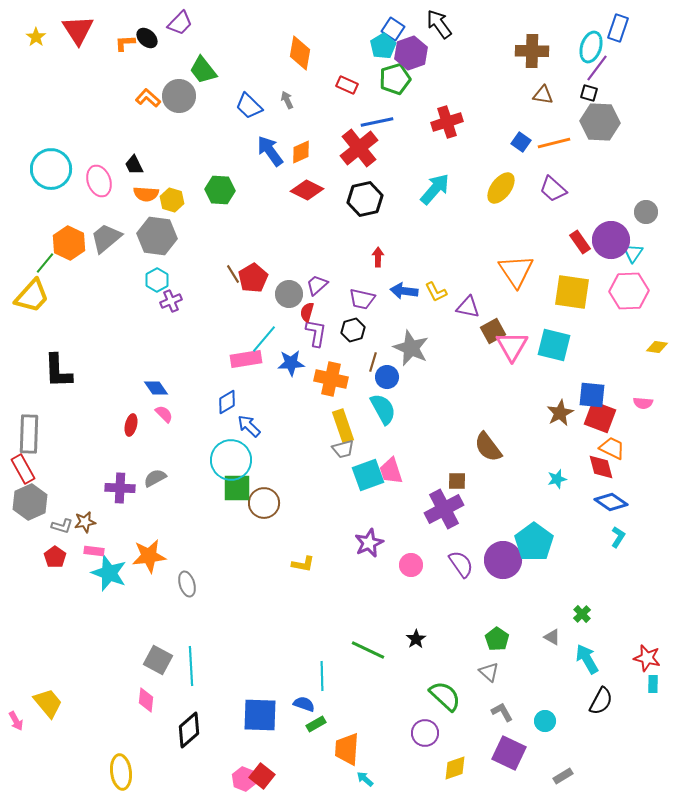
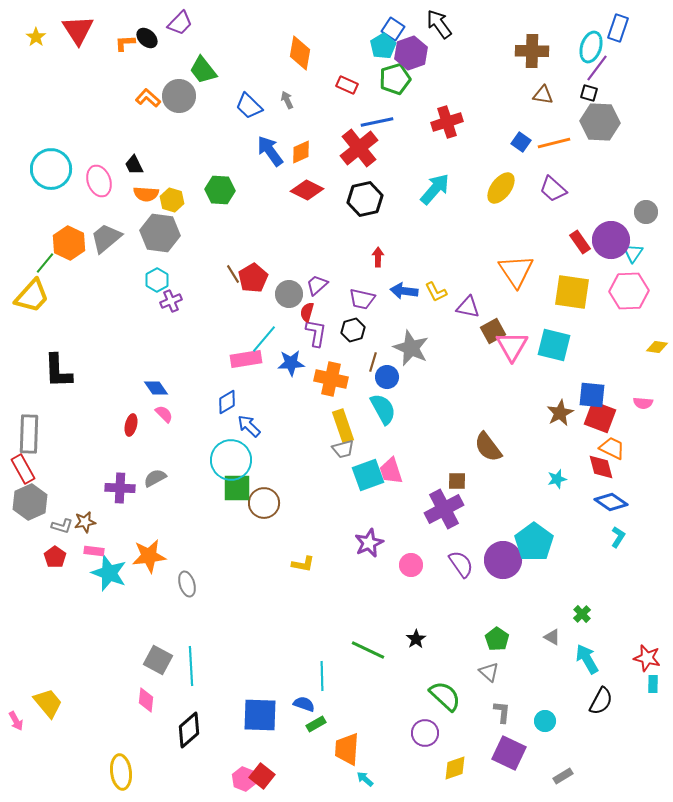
gray hexagon at (157, 236): moved 3 px right, 3 px up
gray L-shape at (502, 712): rotated 35 degrees clockwise
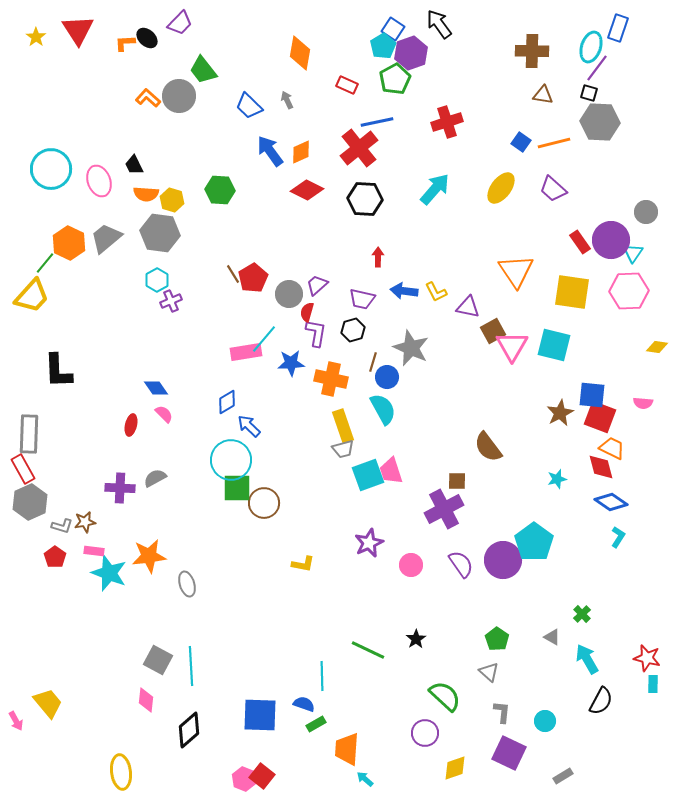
green pentagon at (395, 79): rotated 12 degrees counterclockwise
black hexagon at (365, 199): rotated 16 degrees clockwise
pink rectangle at (246, 359): moved 7 px up
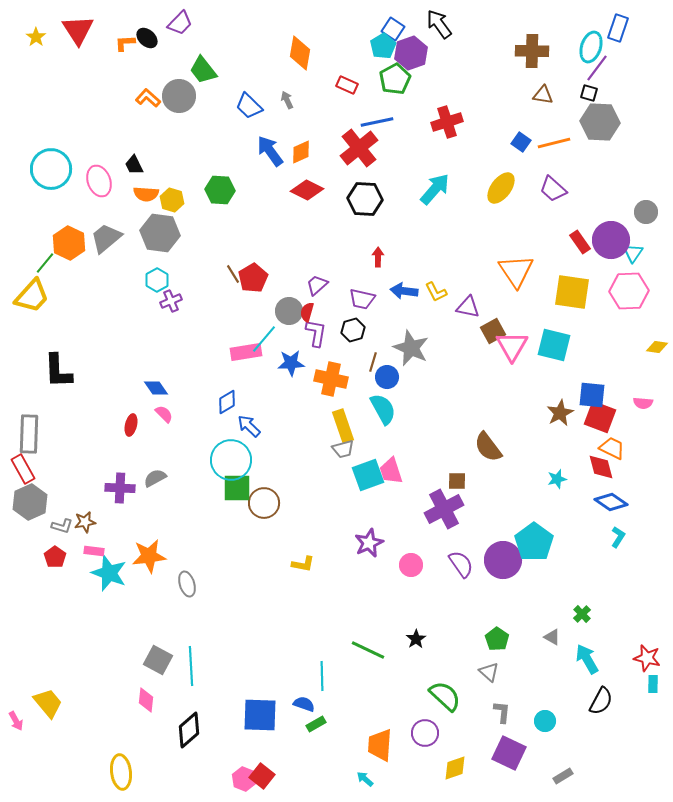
gray circle at (289, 294): moved 17 px down
orange trapezoid at (347, 749): moved 33 px right, 4 px up
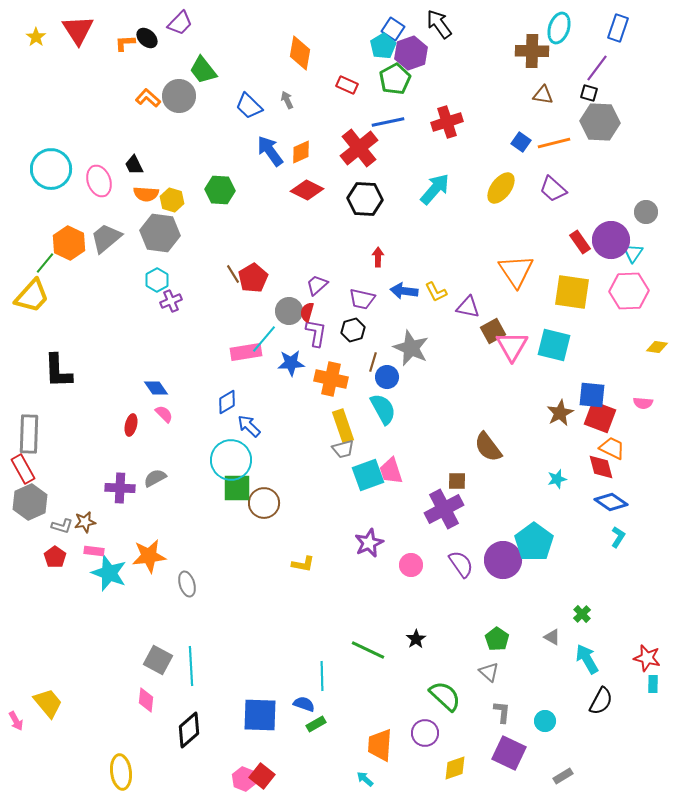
cyan ellipse at (591, 47): moved 32 px left, 19 px up
blue line at (377, 122): moved 11 px right
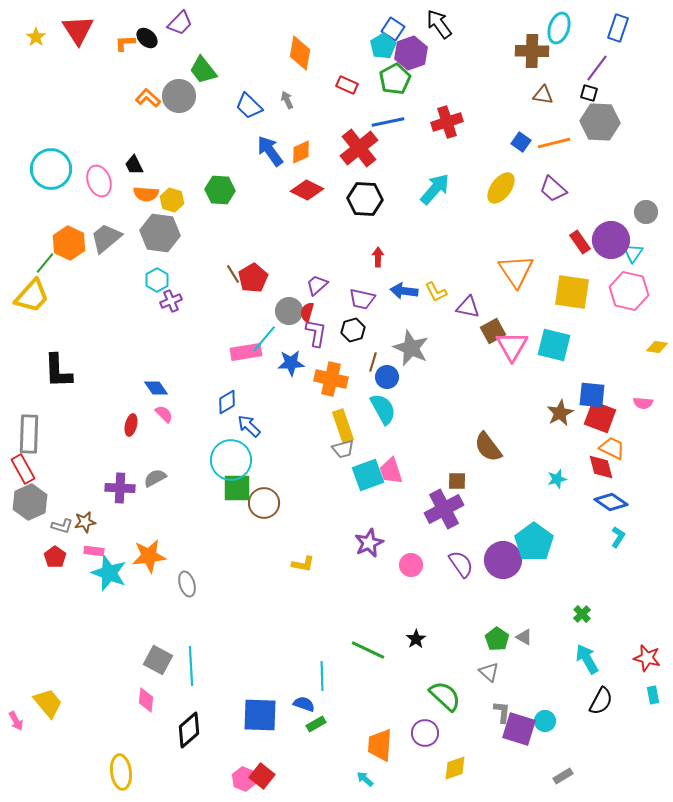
pink hexagon at (629, 291): rotated 15 degrees clockwise
gray triangle at (552, 637): moved 28 px left
cyan rectangle at (653, 684): moved 11 px down; rotated 12 degrees counterclockwise
purple square at (509, 753): moved 10 px right, 24 px up; rotated 8 degrees counterclockwise
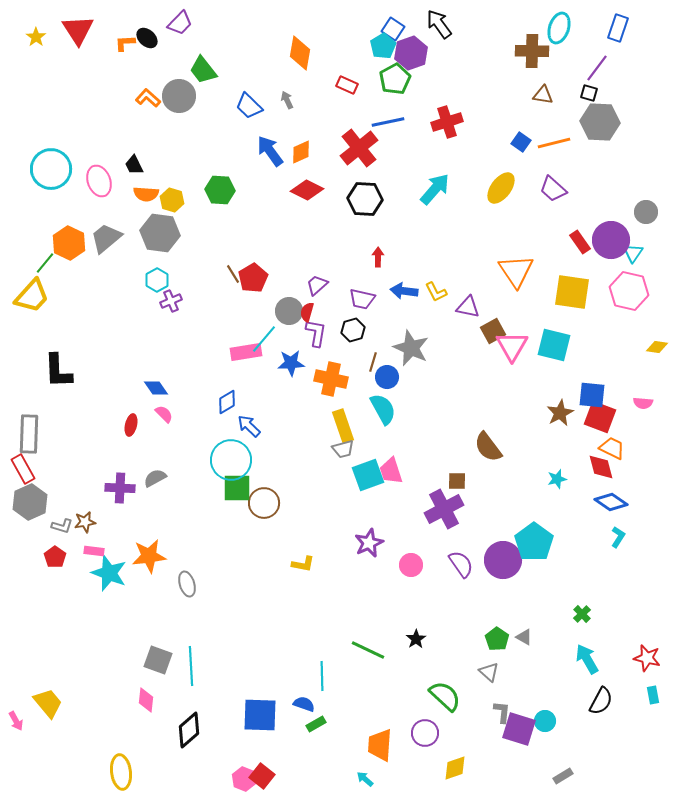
gray square at (158, 660): rotated 8 degrees counterclockwise
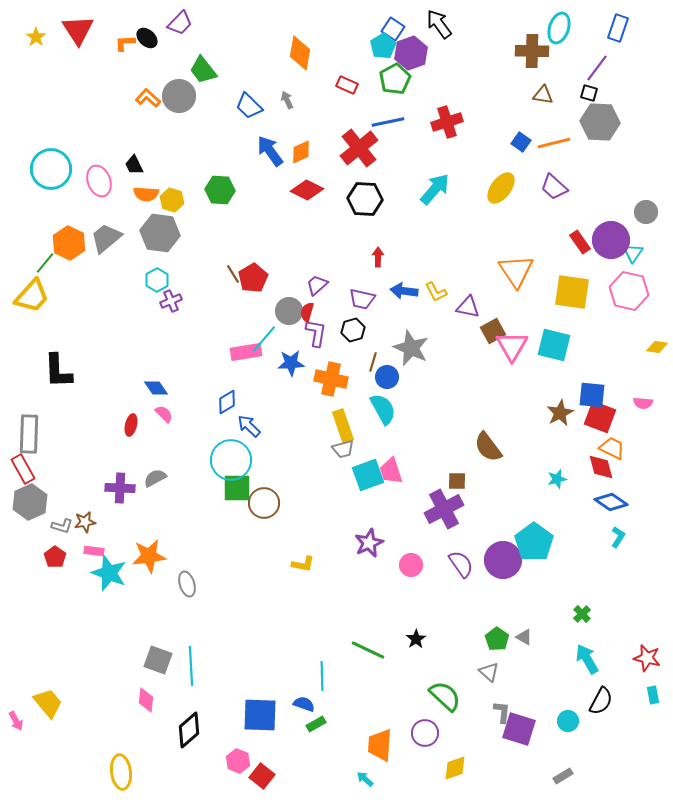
purple trapezoid at (553, 189): moved 1 px right, 2 px up
cyan circle at (545, 721): moved 23 px right
pink hexagon at (244, 779): moved 6 px left, 18 px up
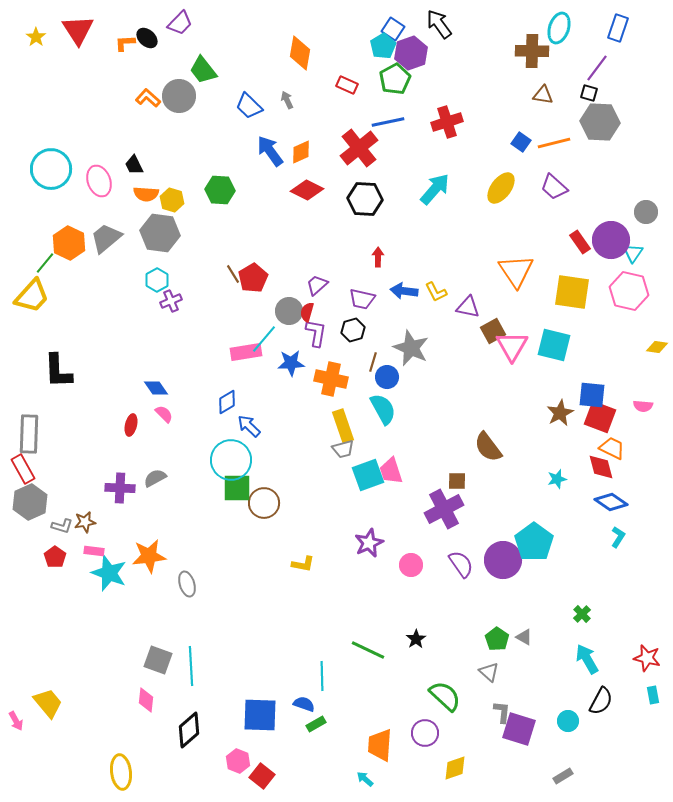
pink semicircle at (643, 403): moved 3 px down
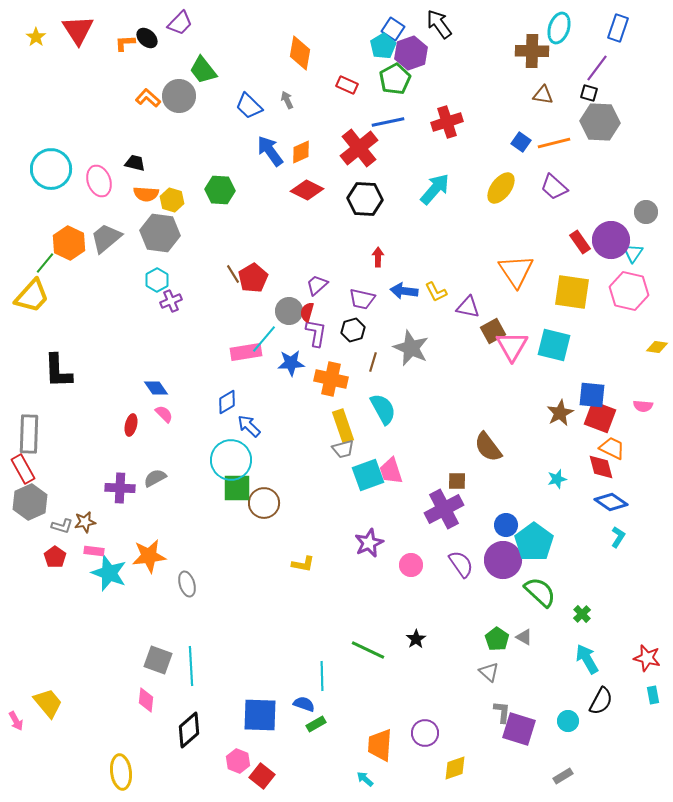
black trapezoid at (134, 165): moved 1 px right, 2 px up; rotated 130 degrees clockwise
blue circle at (387, 377): moved 119 px right, 148 px down
green semicircle at (445, 696): moved 95 px right, 104 px up
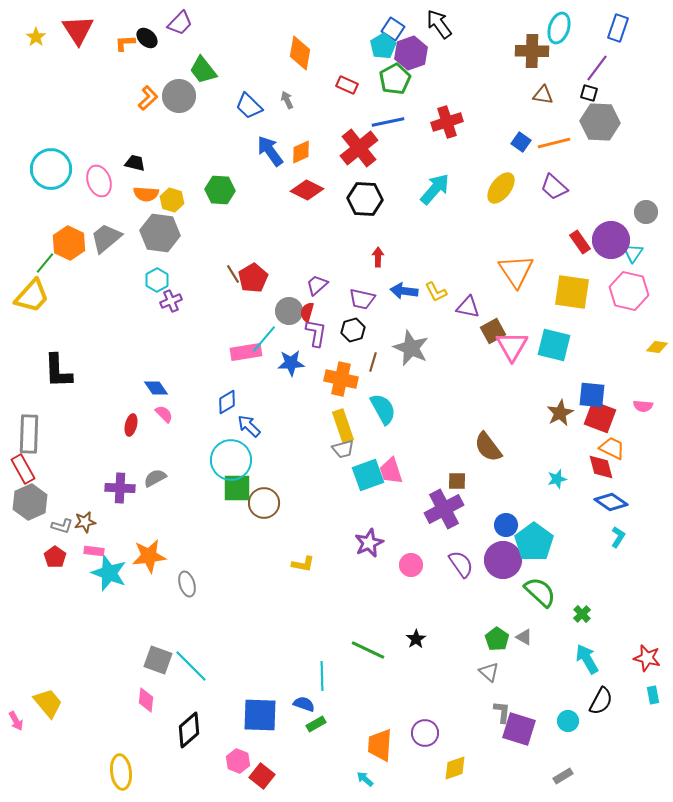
orange L-shape at (148, 98): rotated 95 degrees clockwise
orange cross at (331, 379): moved 10 px right
cyan line at (191, 666): rotated 42 degrees counterclockwise
